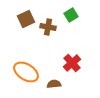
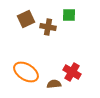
green square: moved 2 px left; rotated 32 degrees clockwise
red cross: moved 9 px down; rotated 18 degrees counterclockwise
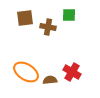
brown square: moved 1 px left, 1 px up; rotated 18 degrees clockwise
brown semicircle: moved 4 px left, 4 px up
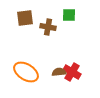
brown semicircle: moved 9 px right, 8 px up
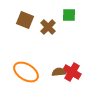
brown square: moved 2 px down; rotated 30 degrees clockwise
brown cross: rotated 35 degrees clockwise
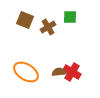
green square: moved 1 px right, 2 px down
brown cross: rotated 14 degrees clockwise
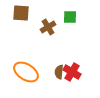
brown square: moved 4 px left, 7 px up; rotated 18 degrees counterclockwise
brown semicircle: rotated 80 degrees counterclockwise
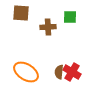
brown cross: rotated 28 degrees clockwise
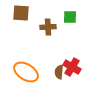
red cross: moved 5 px up
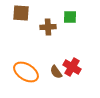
brown semicircle: moved 3 px left; rotated 40 degrees counterclockwise
